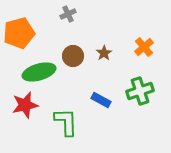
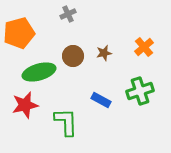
brown star: rotated 21 degrees clockwise
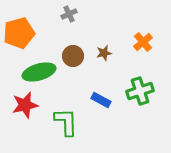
gray cross: moved 1 px right
orange cross: moved 1 px left, 5 px up
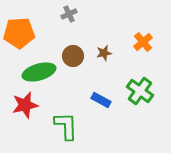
orange pentagon: rotated 12 degrees clockwise
green cross: rotated 36 degrees counterclockwise
green L-shape: moved 4 px down
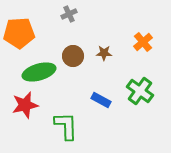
brown star: rotated 14 degrees clockwise
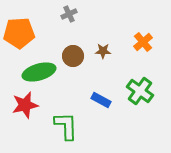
brown star: moved 1 px left, 2 px up
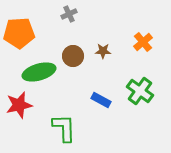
red star: moved 6 px left
green L-shape: moved 2 px left, 2 px down
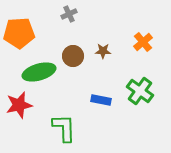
blue rectangle: rotated 18 degrees counterclockwise
